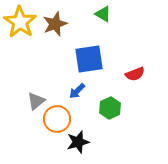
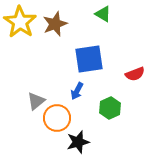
blue arrow: rotated 18 degrees counterclockwise
orange circle: moved 1 px up
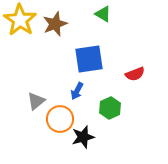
yellow star: moved 2 px up
orange circle: moved 3 px right, 1 px down
black star: moved 5 px right, 5 px up
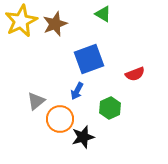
yellow star: moved 1 px right, 1 px down; rotated 12 degrees clockwise
blue square: rotated 12 degrees counterclockwise
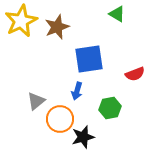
green triangle: moved 14 px right
brown star: moved 2 px right, 3 px down
blue square: rotated 12 degrees clockwise
blue arrow: rotated 12 degrees counterclockwise
green hexagon: rotated 15 degrees clockwise
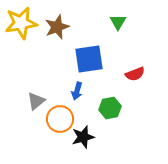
green triangle: moved 1 px right, 8 px down; rotated 30 degrees clockwise
yellow star: moved 2 px down; rotated 16 degrees clockwise
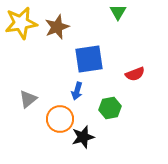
green triangle: moved 10 px up
gray triangle: moved 8 px left, 2 px up
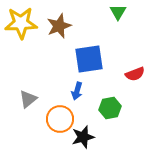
yellow star: rotated 8 degrees clockwise
brown star: moved 2 px right, 1 px up
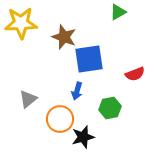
green triangle: rotated 30 degrees clockwise
brown star: moved 5 px right, 11 px down; rotated 30 degrees counterclockwise
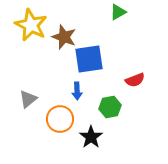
yellow star: moved 10 px right, 2 px down; rotated 28 degrees clockwise
red semicircle: moved 6 px down
blue arrow: rotated 18 degrees counterclockwise
green hexagon: moved 1 px up
black star: moved 8 px right; rotated 20 degrees counterclockwise
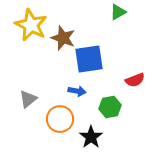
brown star: moved 1 px left, 1 px down
blue arrow: rotated 78 degrees counterclockwise
